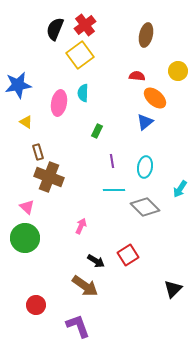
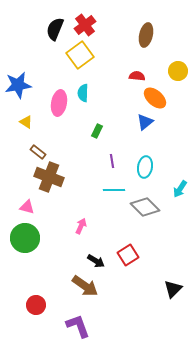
brown rectangle: rotated 35 degrees counterclockwise
pink triangle: rotated 28 degrees counterclockwise
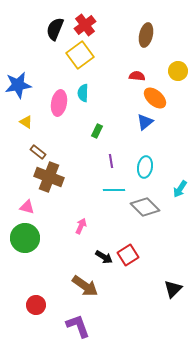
purple line: moved 1 px left
black arrow: moved 8 px right, 4 px up
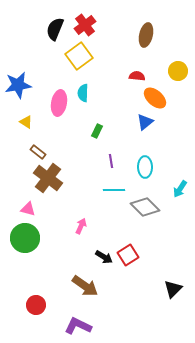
yellow square: moved 1 px left, 1 px down
cyan ellipse: rotated 10 degrees counterclockwise
brown cross: moved 1 px left, 1 px down; rotated 16 degrees clockwise
pink triangle: moved 1 px right, 2 px down
purple L-shape: rotated 44 degrees counterclockwise
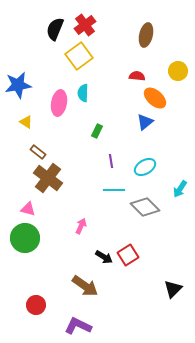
cyan ellipse: rotated 60 degrees clockwise
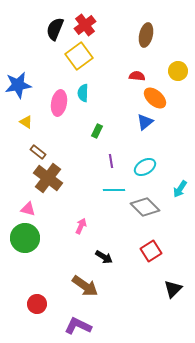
red square: moved 23 px right, 4 px up
red circle: moved 1 px right, 1 px up
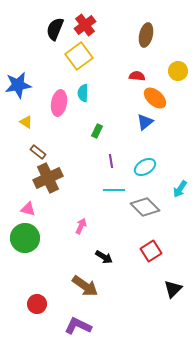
brown cross: rotated 28 degrees clockwise
